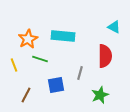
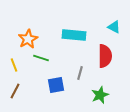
cyan rectangle: moved 11 px right, 1 px up
green line: moved 1 px right, 1 px up
brown line: moved 11 px left, 4 px up
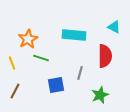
yellow line: moved 2 px left, 2 px up
